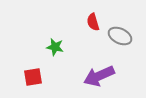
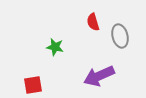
gray ellipse: rotated 50 degrees clockwise
red square: moved 8 px down
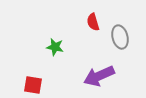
gray ellipse: moved 1 px down
red square: rotated 18 degrees clockwise
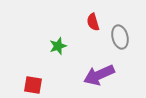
green star: moved 3 px right, 1 px up; rotated 30 degrees counterclockwise
purple arrow: moved 1 px up
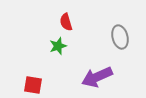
red semicircle: moved 27 px left
purple arrow: moved 2 px left, 2 px down
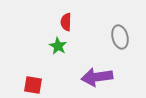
red semicircle: rotated 18 degrees clockwise
green star: rotated 24 degrees counterclockwise
purple arrow: rotated 16 degrees clockwise
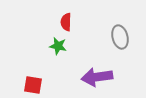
green star: rotated 18 degrees counterclockwise
